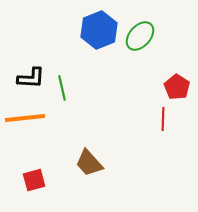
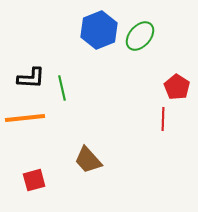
brown trapezoid: moved 1 px left, 3 px up
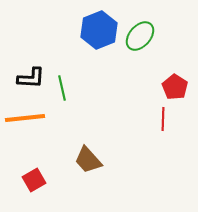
red pentagon: moved 2 px left
red square: rotated 15 degrees counterclockwise
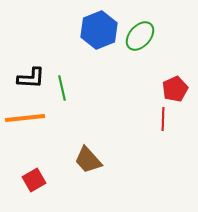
red pentagon: moved 2 px down; rotated 15 degrees clockwise
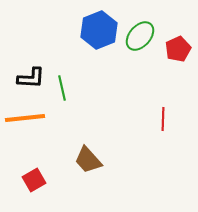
red pentagon: moved 3 px right, 40 px up
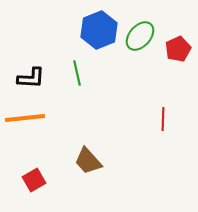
green line: moved 15 px right, 15 px up
brown trapezoid: moved 1 px down
